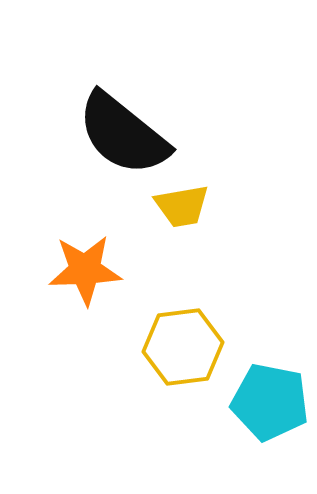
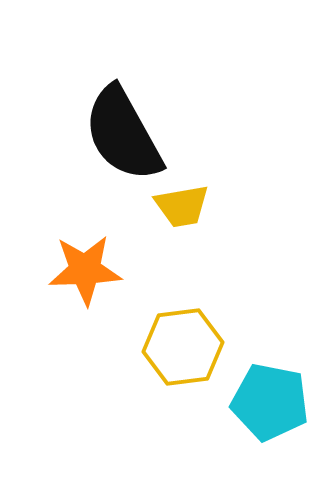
black semicircle: rotated 22 degrees clockwise
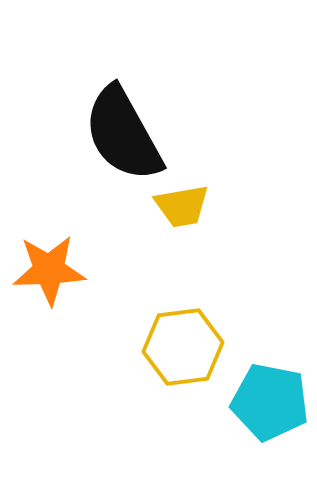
orange star: moved 36 px left
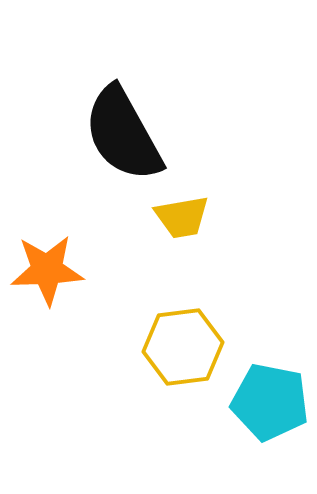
yellow trapezoid: moved 11 px down
orange star: moved 2 px left
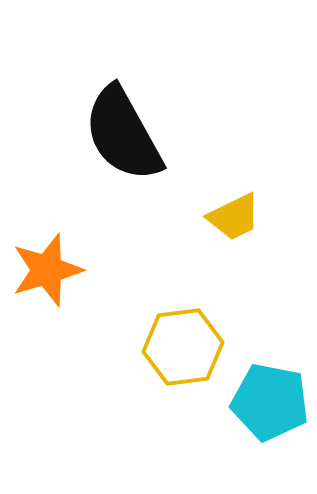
yellow trapezoid: moved 52 px right; rotated 16 degrees counterclockwise
orange star: rotated 14 degrees counterclockwise
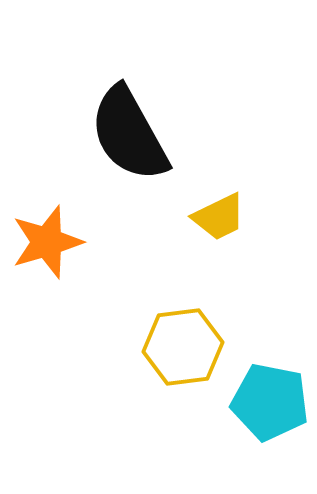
black semicircle: moved 6 px right
yellow trapezoid: moved 15 px left
orange star: moved 28 px up
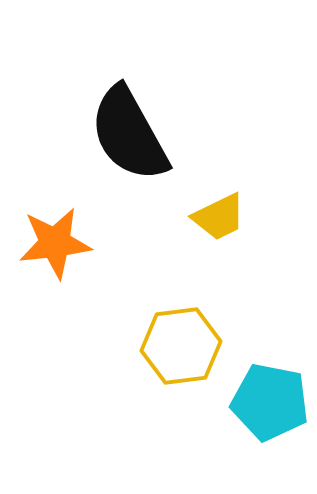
orange star: moved 8 px right, 1 px down; rotated 10 degrees clockwise
yellow hexagon: moved 2 px left, 1 px up
